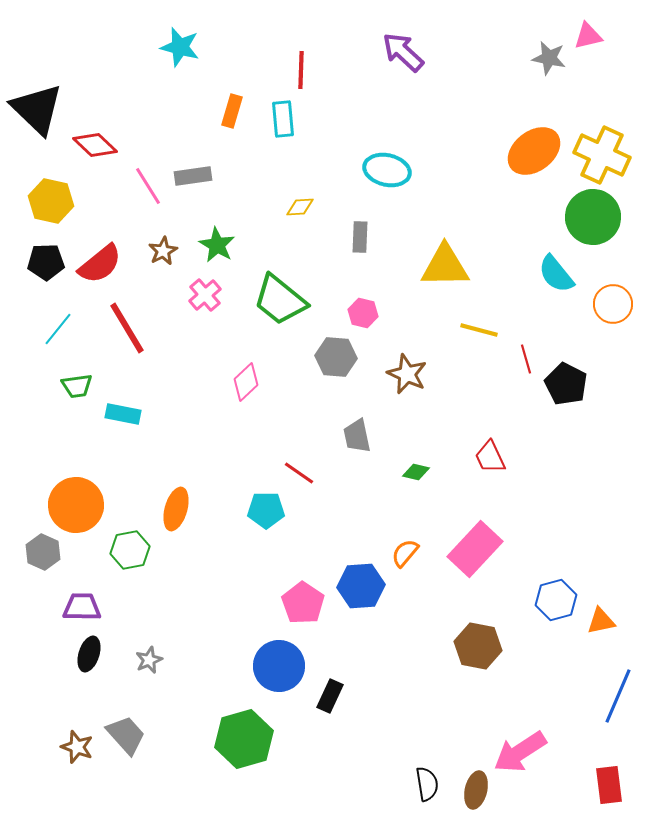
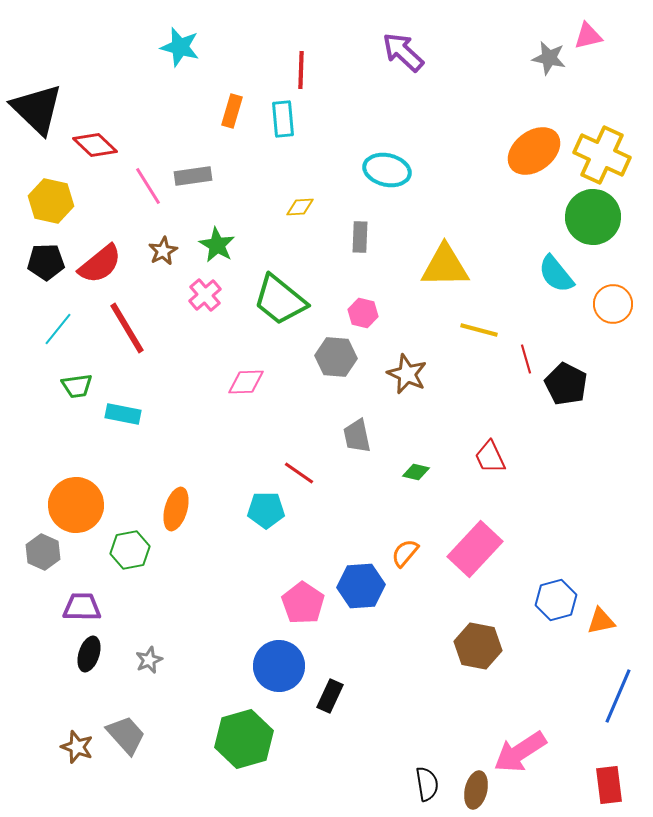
pink diamond at (246, 382): rotated 42 degrees clockwise
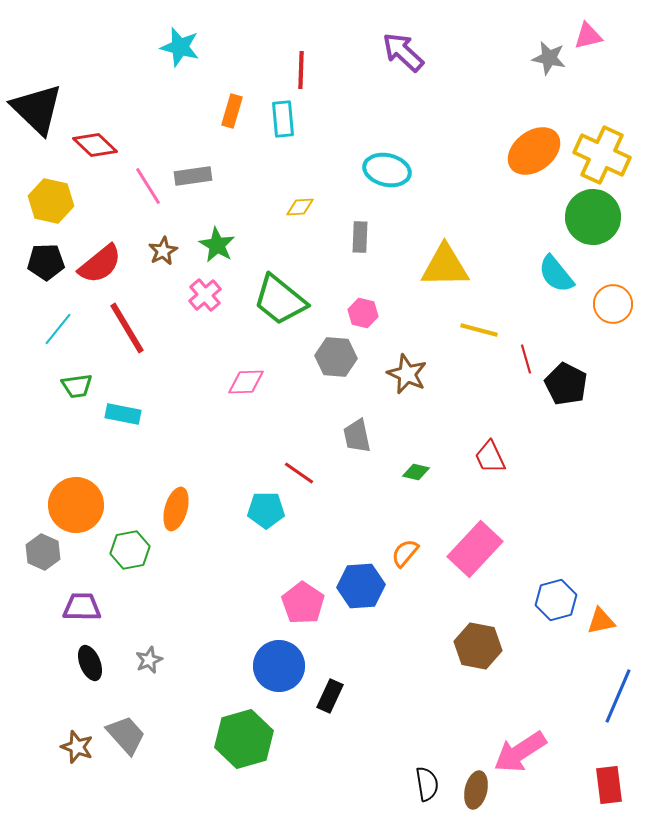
black ellipse at (89, 654): moved 1 px right, 9 px down; rotated 40 degrees counterclockwise
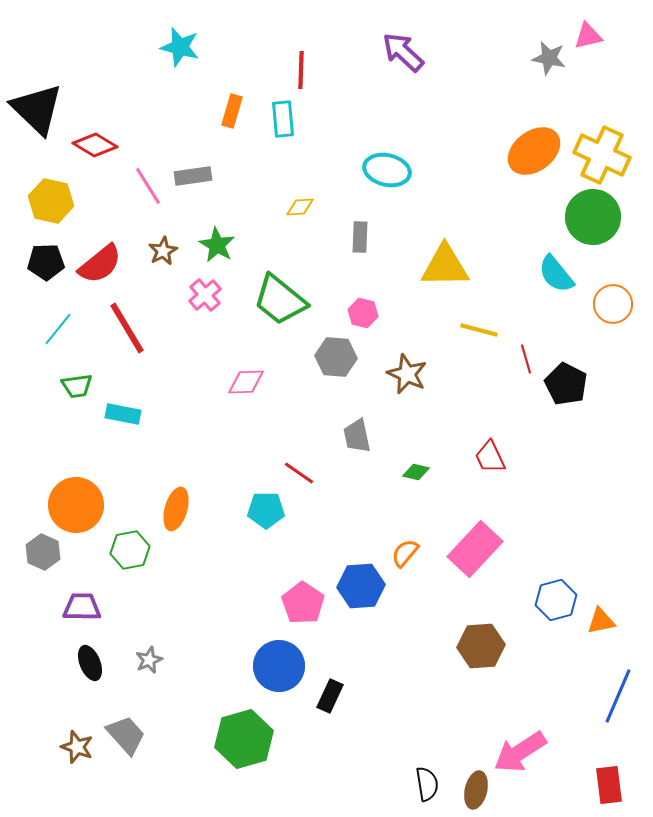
red diamond at (95, 145): rotated 12 degrees counterclockwise
brown hexagon at (478, 646): moved 3 px right; rotated 15 degrees counterclockwise
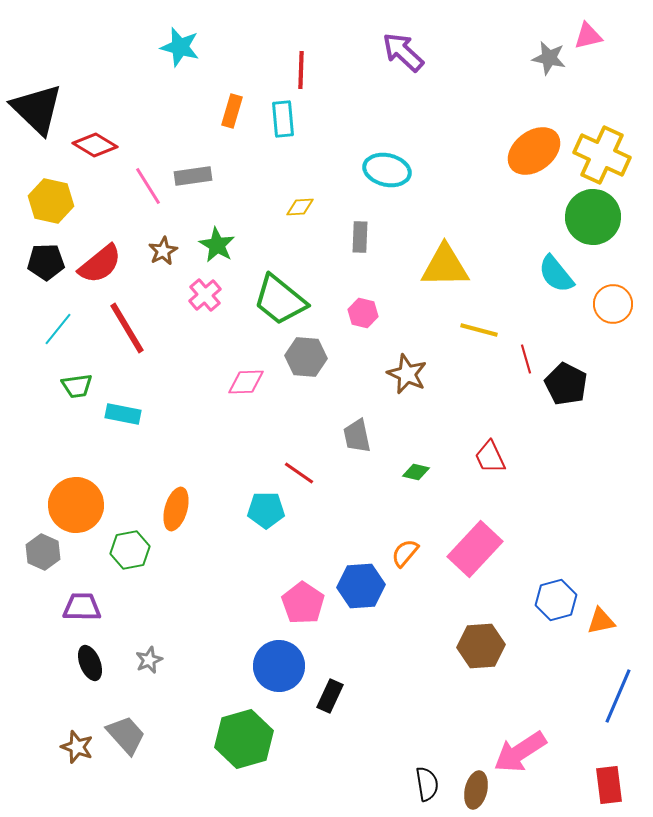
gray hexagon at (336, 357): moved 30 px left
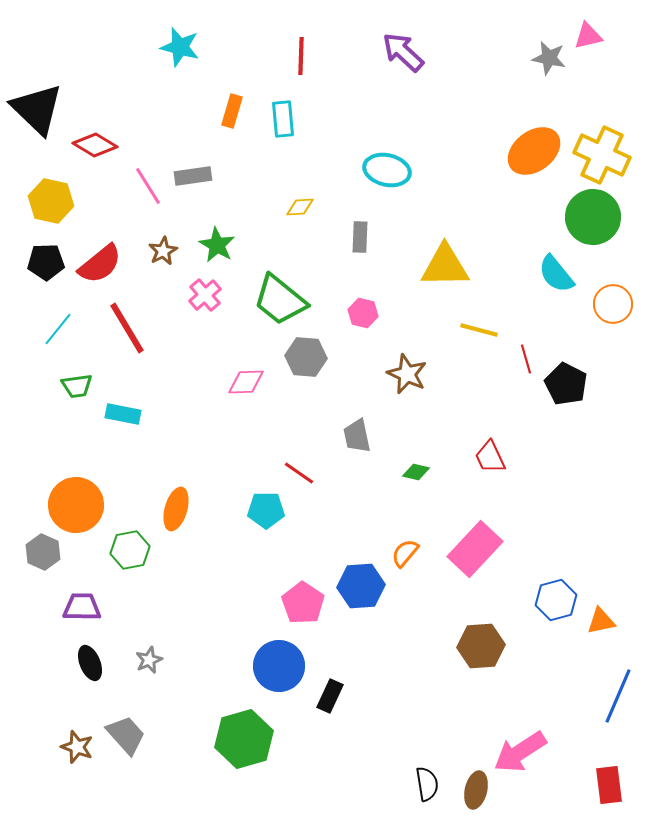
red line at (301, 70): moved 14 px up
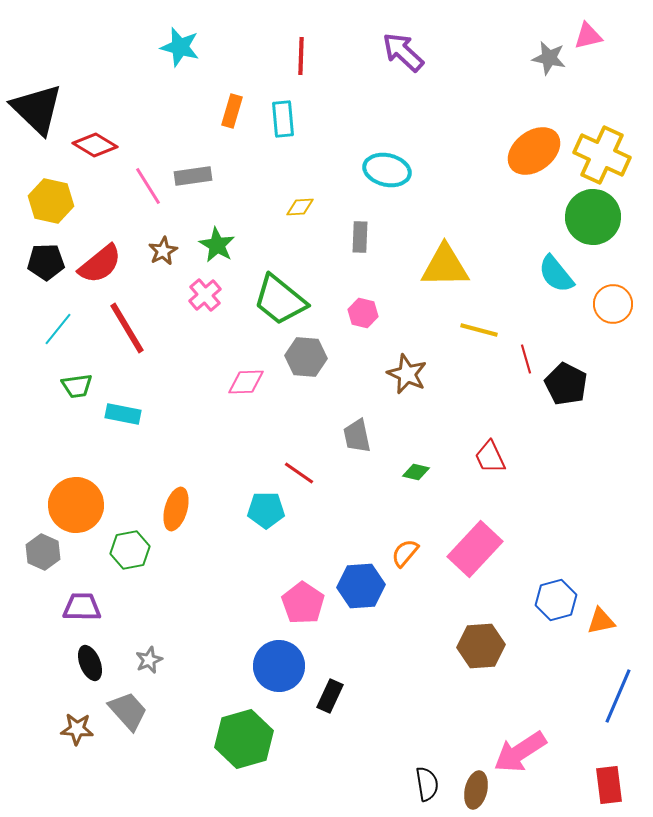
gray trapezoid at (126, 735): moved 2 px right, 24 px up
brown star at (77, 747): moved 18 px up; rotated 16 degrees counterclockwise
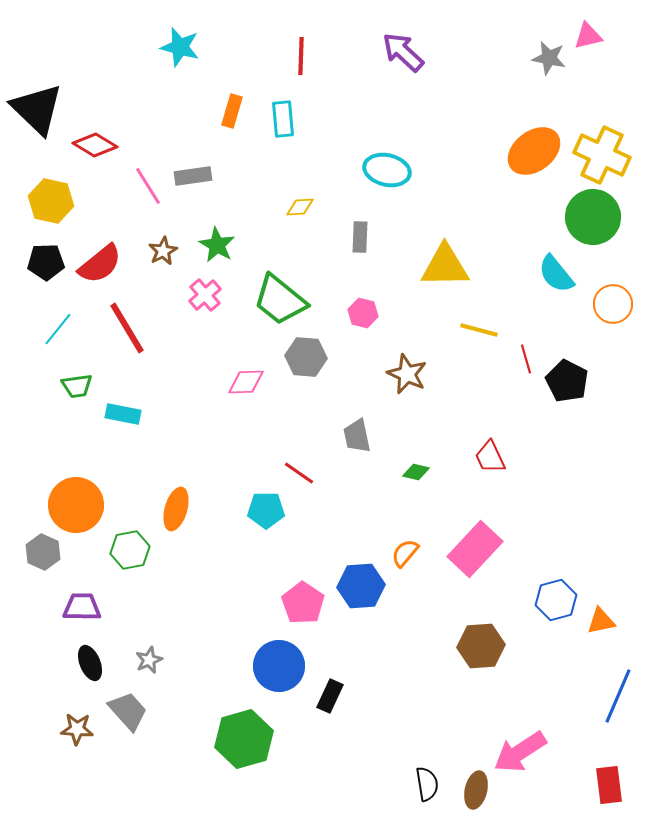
black pentagon at (566, 384): moved 1 px right, 3 px up
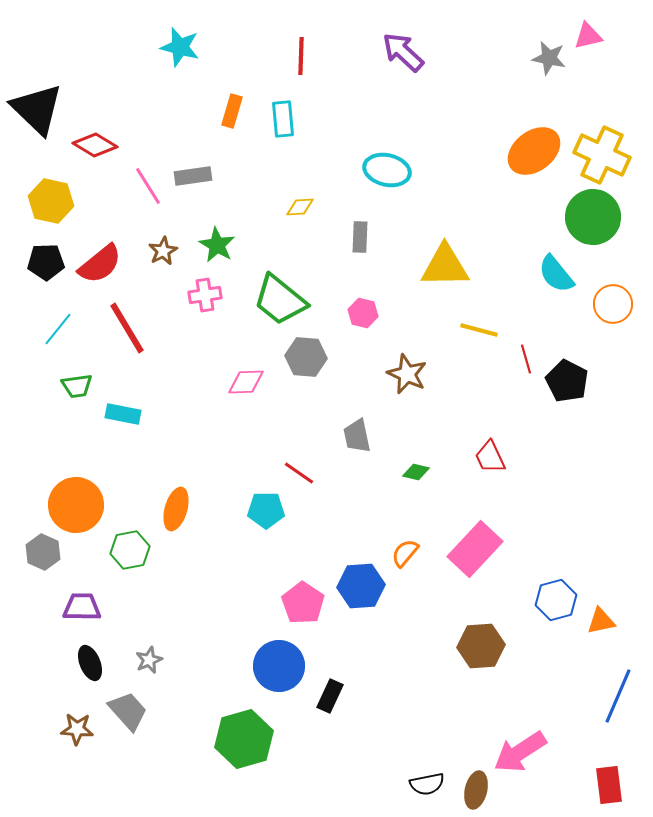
pink cross at (205, 295): rotated 32 degrees clockwise
black semicircle at (427, 784): rotated 88 degrees clockwise
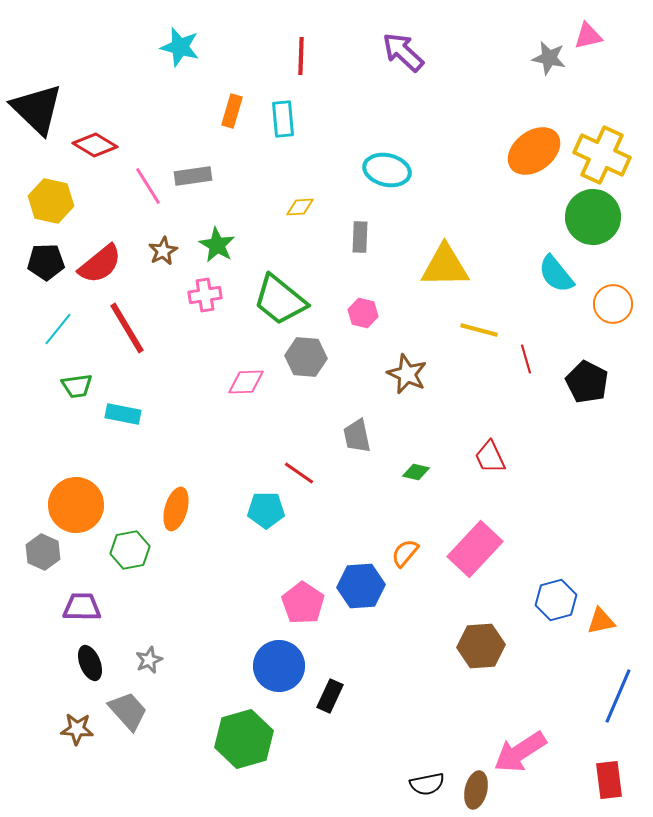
black pentagon at (567, 381): moved 20 px right, 1 px down
red rectangle at (609, 785): moved 5 px up
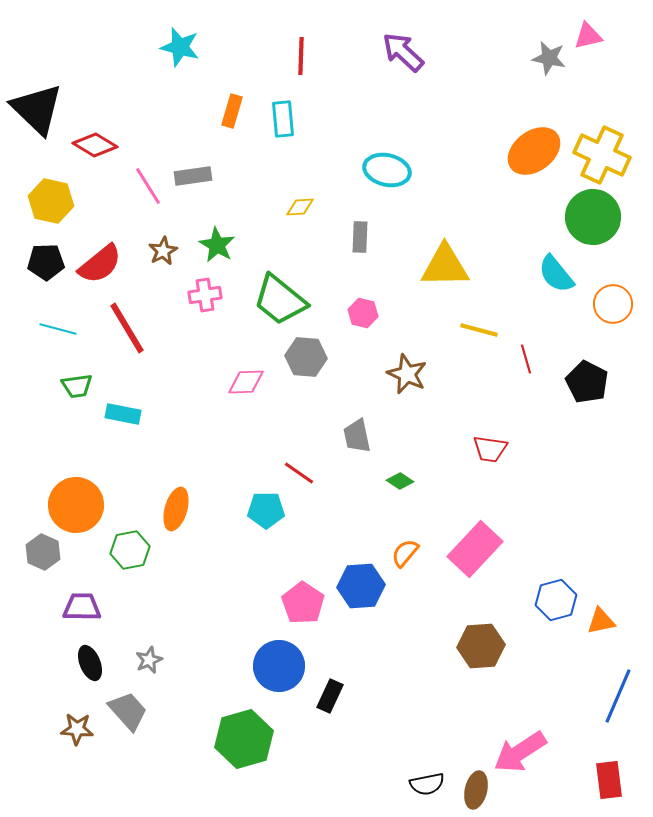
cyan line at (58, 329): rotated 66 degrees clockwise
red trapezoid at (490, 457): moved 8 px up; rotated 57 degrees counterclockwise
green diamond at (416, 472): moved 16 px left, 9 px down; rotated 20 degrees clockwise
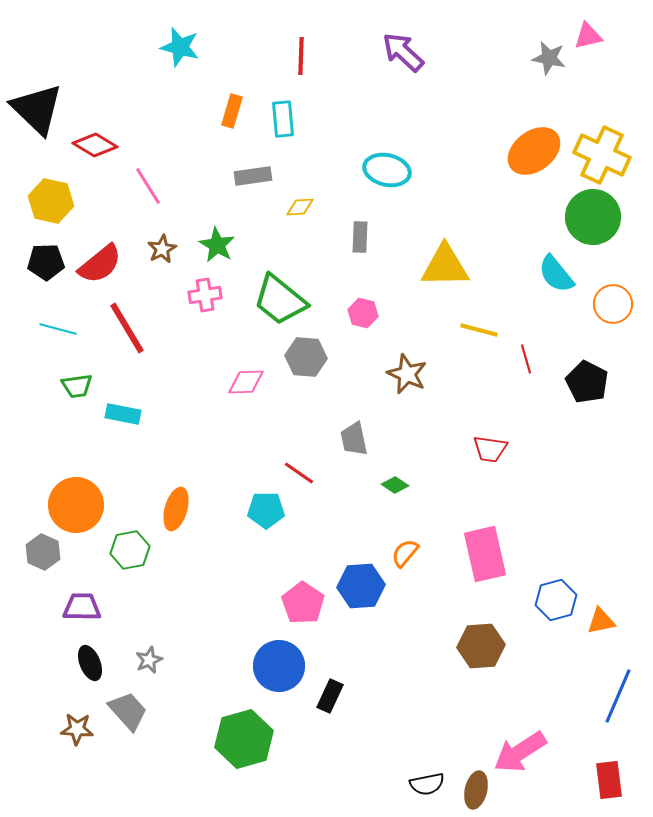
gray rectangle at (193, 176): moved 60 px right
brown star at (163, 251): moved 1 px left, 2 px up
gray trapezoid at (357, 436): moved 3 px left, 3 px down
green diamond at (400, 481): moved 5 px left, 4 px down
pink rectangle at (475, 549): moved 10 px right, 5 px down; rotated 56 degrees counterclockwise
